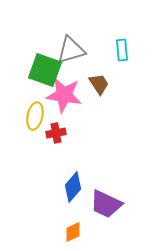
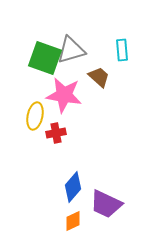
green square: moved 12 px up
brown trapezoid: moved 7 px up; rotated 15 degrees counterclockwise
orange diamond: moved 11 px up
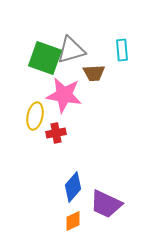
brown trapezoid: moved 5 px left, 4 px up; rotated 135 degrees clockwise
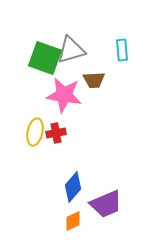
brown trapezoid: moved 7 px down
yellow ellipse: moved 16 px down
purple trapezoid: rotated 48 degrees counterclockwise
